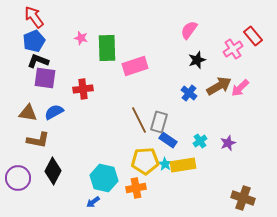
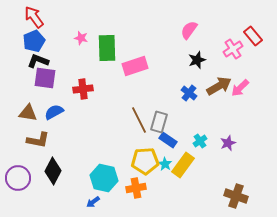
yellow rectangle: rotated 45 degrees counterclockwise
brown cross: moved 7 px left, 2 px up
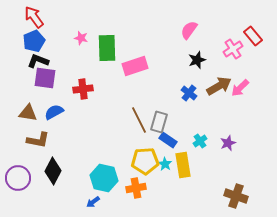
yellow rectangle: rotated 45 degrees counterclockwise
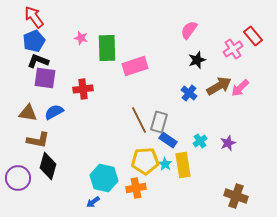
black diamond: moved 5 px left, 5 px up; rotated 12 degrees counterclockwise
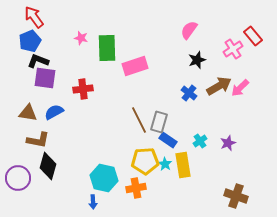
blue pentagon: moved 4 px left
blue arrow: rotated 56 degrees counterclockwise
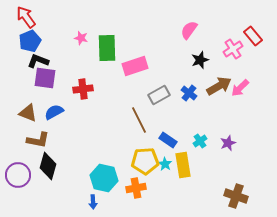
red arrow: moved 8 px left
black star: moved 3 px right
brown triangle: rotated 12 degrees clockwise
gray rectangle: moved 27 px up; rotated 45 degrees clockwise
purple circle: moved 3 px up
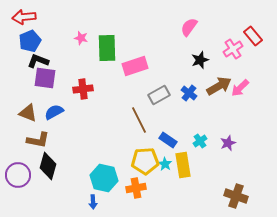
red arrow: moved 2 px left; rotated 60 degrees counterclockwise
pink semicircle: moved 3 px up
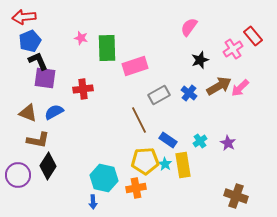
black L-shape: rotated 45 degrees clockwise
purple star: rotated 21 degrees counterclockwise
black diamond: rotated 16 degrees clockwise
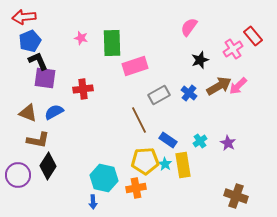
green rectangle: moved 5 px right, 5 px up
pink arrow: moved 2 px left, 2 px up
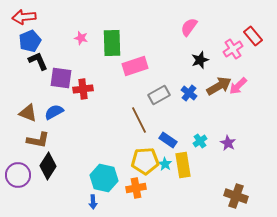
purple square: moved 16 px right
